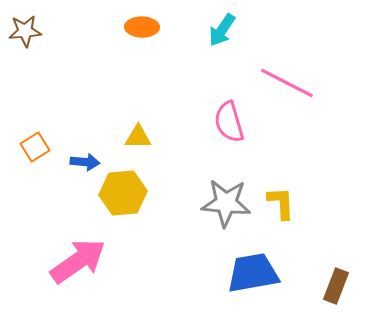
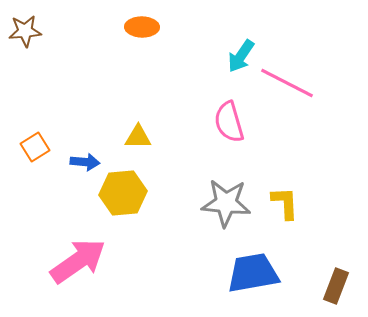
cyan arrow: moved 19 px right, 26 px down
yellow L-shape: moved 4 px right
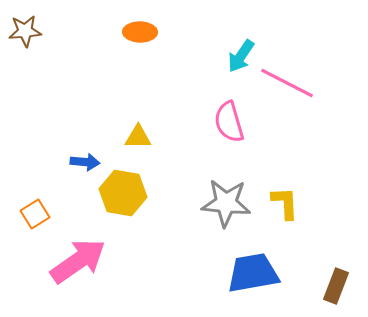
orange ellipse: moved 2 px left, 5 px down
orange square: moved 67 px down
yellow hexagon: rotated 15 degrees clockwise
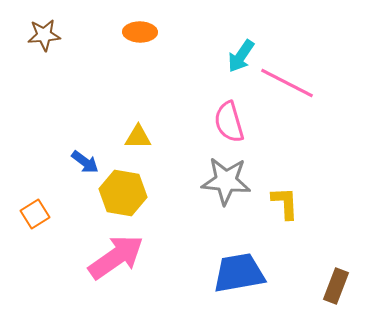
brown star: moved 19 px right, 4 px down
blue arrow: rotated 32 degrees clockwise
gray star: moved 22 px up
pink arrow: moved 38 px right, 4 px up
blue trapezoid: moved 14 px left
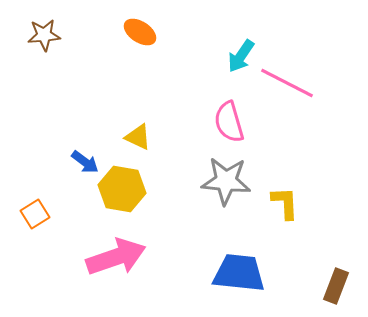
orange ellipse: rotated 32 degrees clockwise
yellow triangle: rotated 24 degrees clockwise
yellow hexagon: moved 1 px left, 4 px up
pink arrow: rotated 16 degrees clockwise
blue trapezoid: rotated 16 degrees clockwise
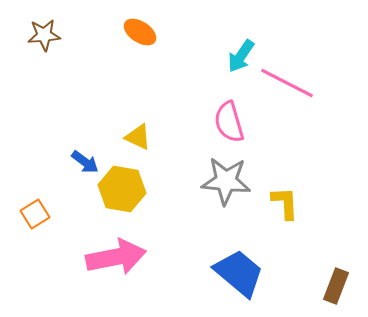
pink arrow: rotated 8 degrees clockwise
blue trapezoid: rotated 34 degrees clockwise
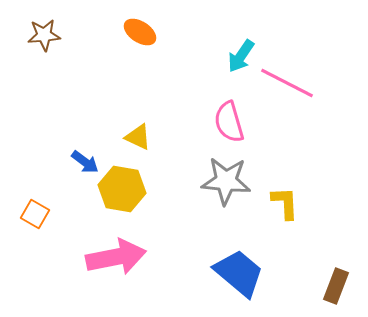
orange square: rotated 28 degrees counterclockwise
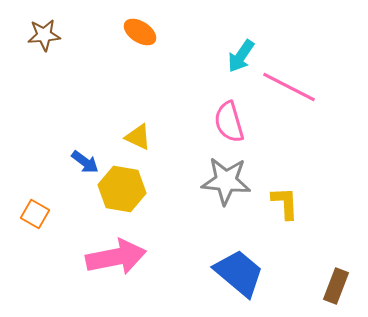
pink line: moved 2 px right, 4 px down
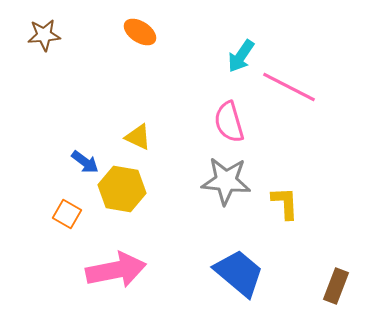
orange square: moved 32 px right
pink arrow: moved 13 px down
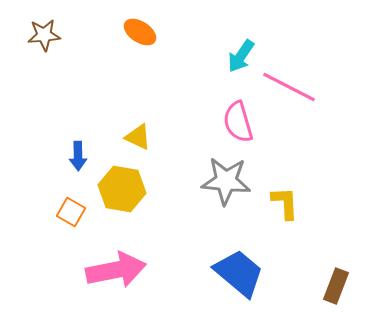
pink semicircle: moved 9 px right
blue arrow: moved 7 px left, 6 px up; rotated 52 degrees clockwise
orange square: moved 4 px right, 2 px up
